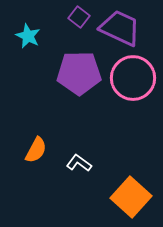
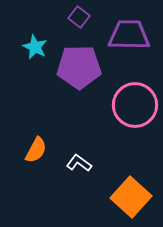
purple trapezoid: moved 9 px right, 7 px down; rotated 24 degrees counterclockwise
cyan star: moved 7 px right, 11 px down
purple pentagon: moved 6 px up
pink circle: moved 2 px right, 27 px down
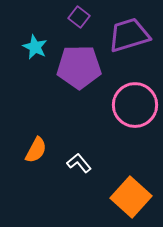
purple trapezoid: rotated 18 degrees counterclockwise
white L-shape: rotated 15 degrees clockwise
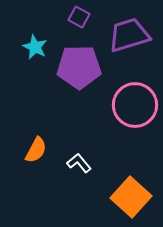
purple square: rotated 10 degrees counterclockwise
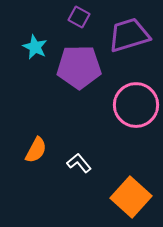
pink circle: moved 1 px right
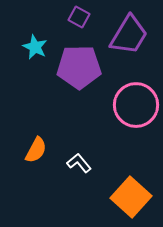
purple trapezoid: rotated 138 degrees clockwise
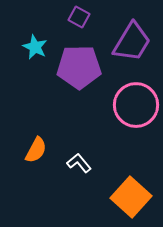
purple trapezoid: moved 3 px right, 7 px down
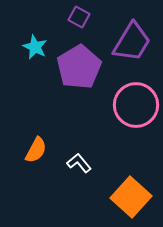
purple pentagon: rotated 30 degrees counterclockwise
